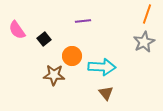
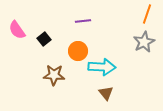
orange circle: moved 6 px right, 5 px up
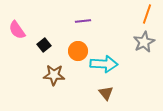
black square: moved 6 px down
cyan arrow: moved 2 px right, 3 px up
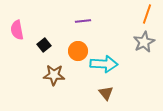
pink semicircle: rotated 24 degrees clockwise
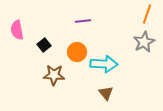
orange circle: moved 1 px left, 1 px down
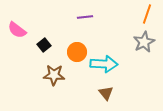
purple line: moved 2 px right, 4 px up
pink semicircle: rotated 42 degrees counterclockwise
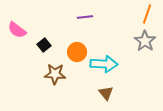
gray star: moved 1 px right, 1 px up; rotated 10 degrees counterclockwise
brown star: moved 1 px right, 1 px up
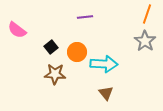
black square: moved 7 px right, 2 px down
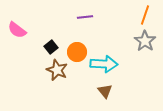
orange line: moved 2 px left, 1 px down
brown star: moved 2 px right, 4 px up; rotated 20 degrees clockwise
brown triangle: moved 1 px left, 2 px up
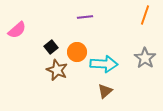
pink semicircle: rotated 78 degrees counterclockwise
gray star: moved 17 px down
brown triangle: rotated 28 degrees clockwise
